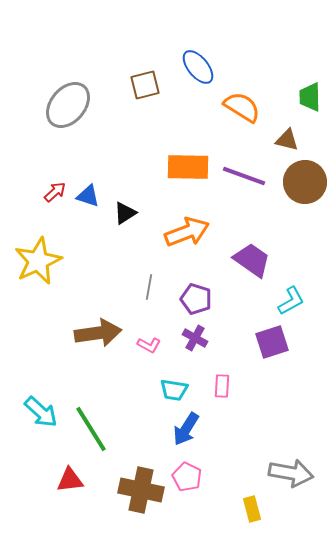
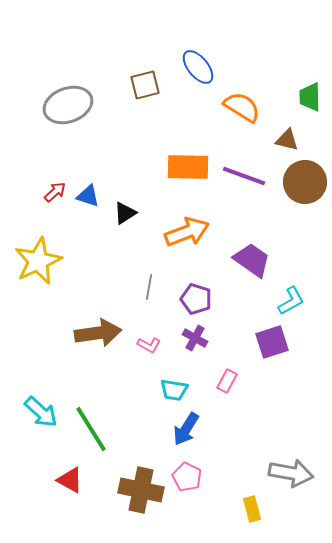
gray ellipse: rotated 30 degrees clockwise
pink rectangle: moved 5 px right, 5 px up; rotated 25 degrees clockwise
red triangle: rotated 36 degrees clockwise
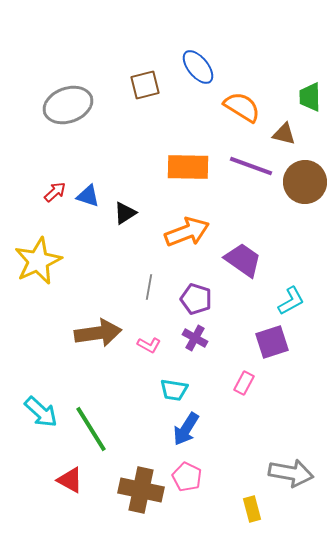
brown triangle: moved 3 px left, 6 px up
purple line: moved 7 px right, 10 px up
purple trapezoid: moved 9 px left
pink rectangle: moved 17 px right, 2 px down
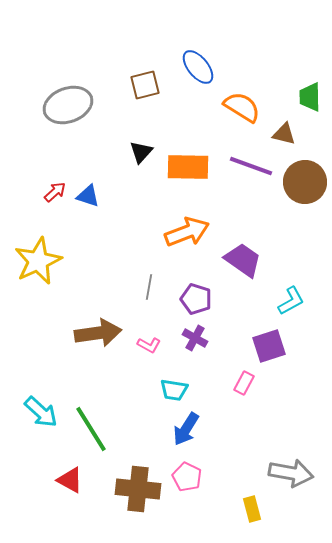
black triangle: moved 16 px right, 61 px up; rotated 15 degrees counterclockwise
purple square: moved 3 px left, 4 px down
brown cross: moved 3 px left, 1 px up; rotated 6 degrees counterclockwise
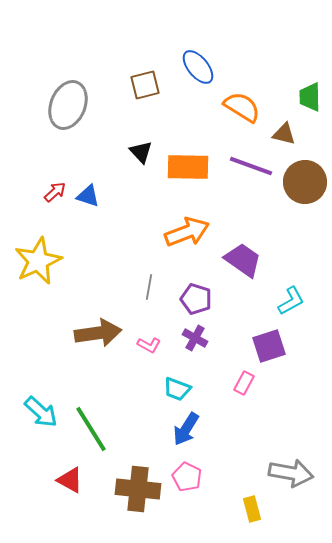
gray ellipse: rotated 48 degrees counterclockwise
black triangle: rotated 25 degrees counterclockwise
cyan trapezoid: moved 3 px right, 1 px up; rotated 12 degrees clockwise
